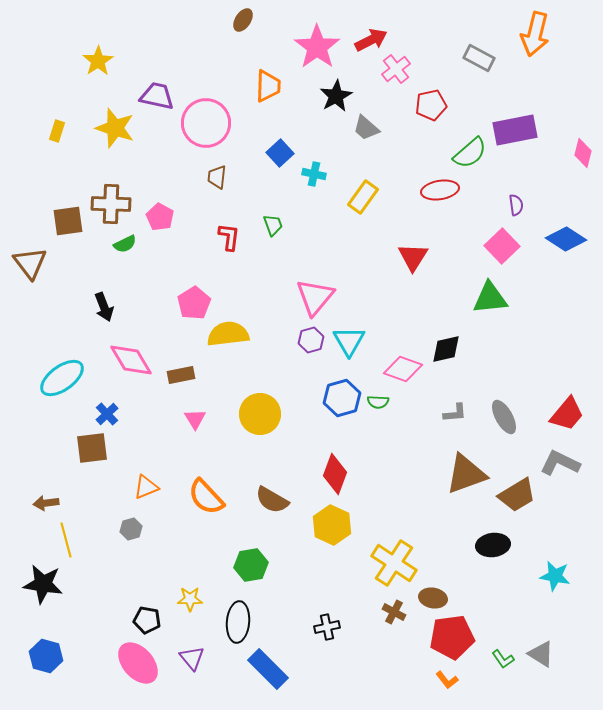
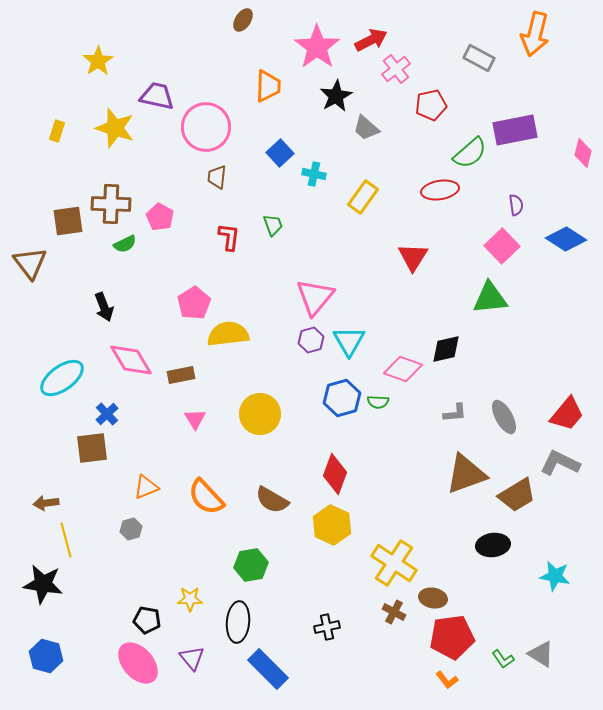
pink circle at (206, 123): moved 4 px down
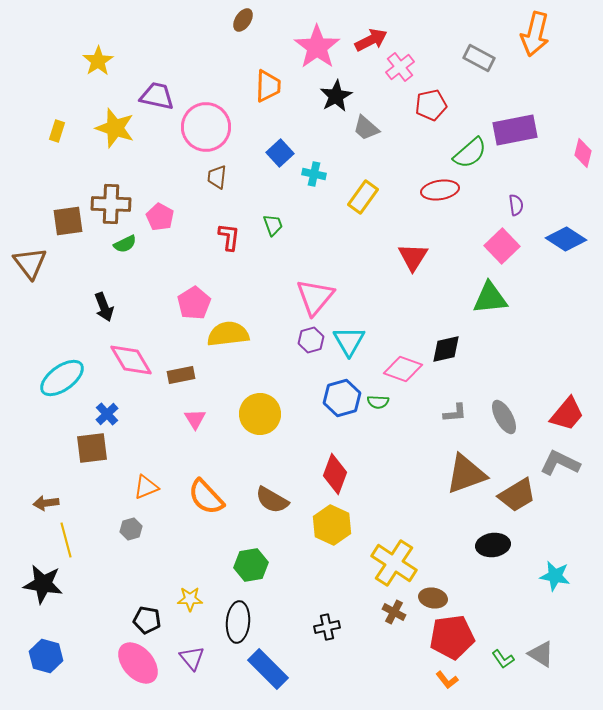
pink cross at (396, 69): moved 4 px right, 2 px up
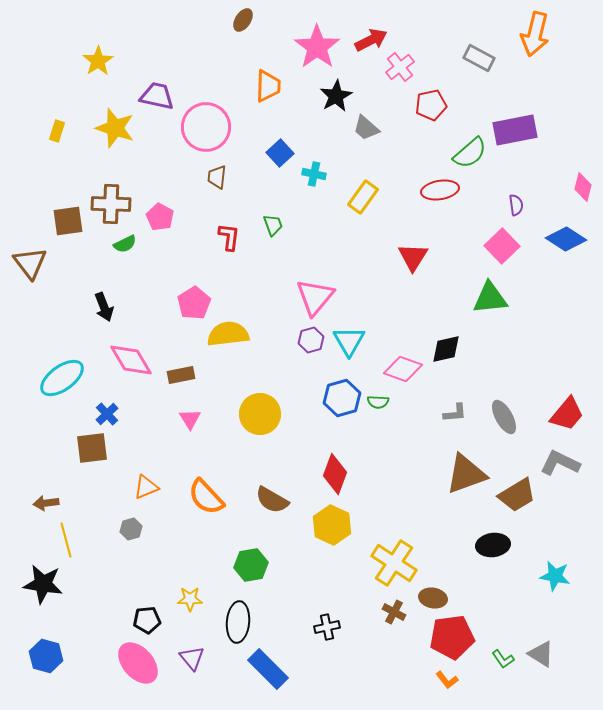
pink diamond at (583, 153): moved 34 px down
pink triangle at (195, 419): moved 5 px left
black pentagon at (147, 620): rotated 16 degrees counterclockwise
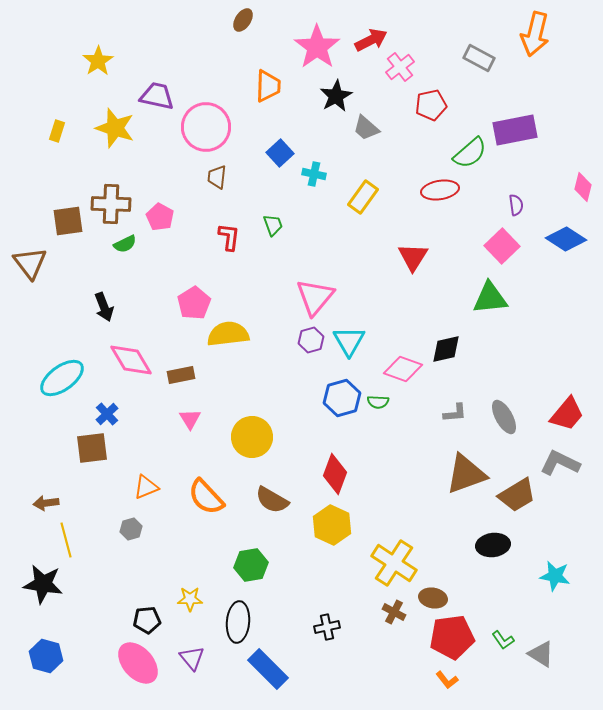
yellow circle at (260, 414): moved 8 px left, 23 px down
green L-shape at (503, 659): moved 19 px up
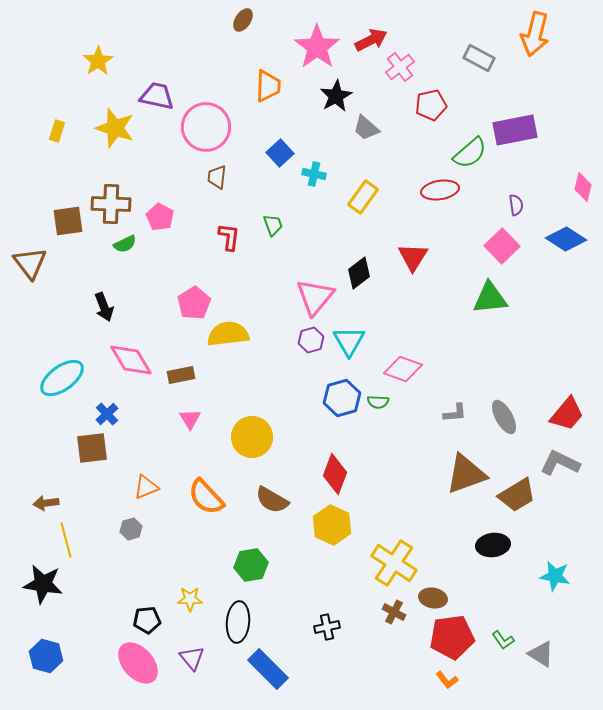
black diamond at (446, 349): moved 87 px left, 76 px up; rotated 24 degrees counterclockwise
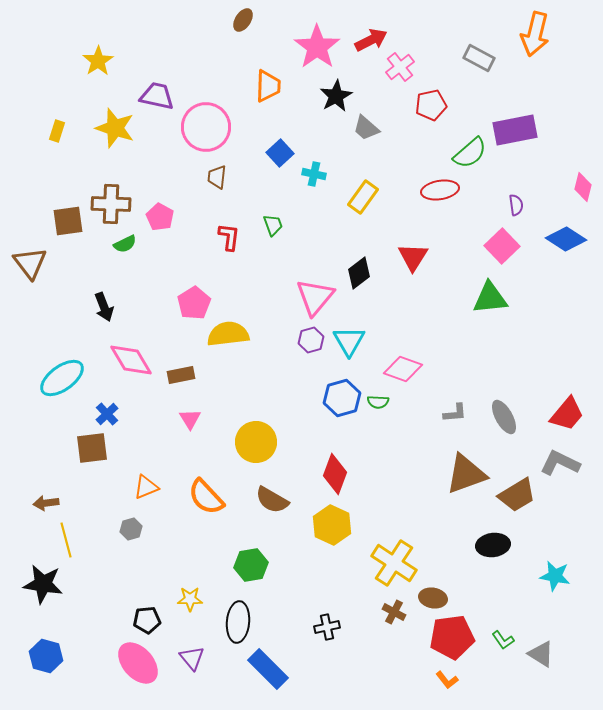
yellow circle at (252, 437): moved 4 px right, 5 px down
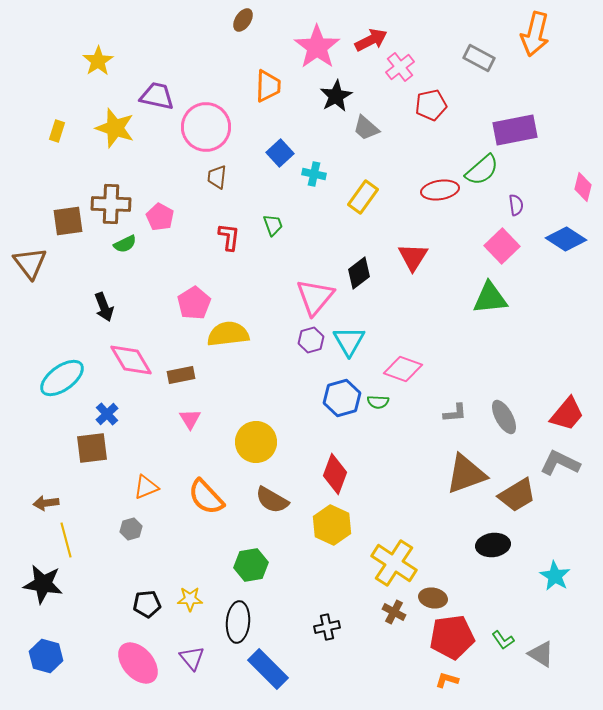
green semicircle at (470, 153): moved 12 px right, 17 px down
cyan star at (555, 576): rotated 20 degrees clockwise
black pentagon at (147, 620): moved 16 px up
orange L-shape at (447, 680): rotated 145 degrees clockwise
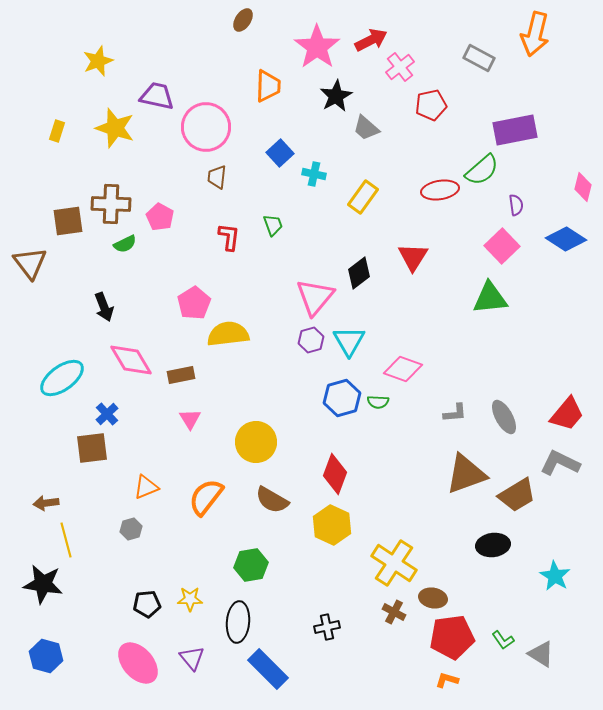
yellow star at (98, 61): rotated 12 degrees clockwise
orange semicircle at (206, 497): rotated 81 degrees clockwise
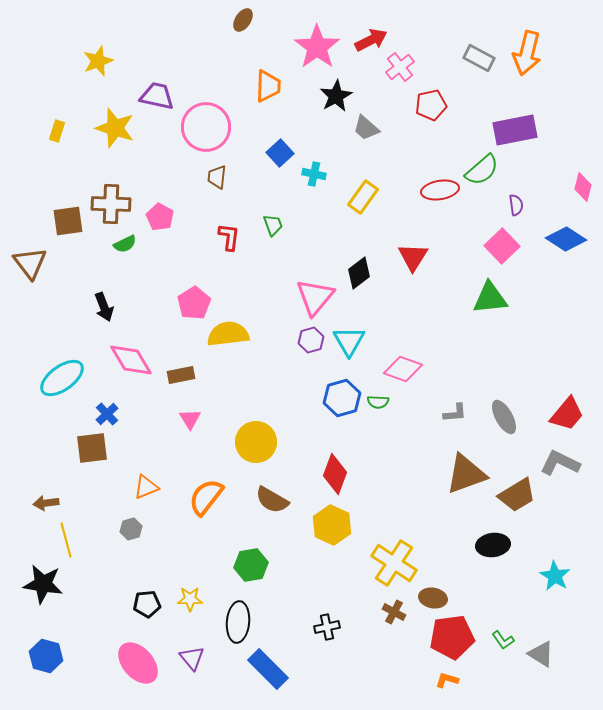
orange arrow at (535, 34): moved 8 px left, 19 px down
